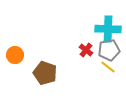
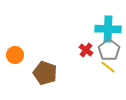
gray pentagon: rotated 25 degrees counterclockwise
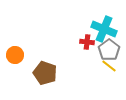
cyan cross: moved 4 px left; rotated 20 degrees clockwise
red cross: moved 1 px right, 8 px up; rotated 32 degrees counterclockwise
yellow line: moved 1 px right, 1 px up
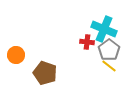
orange circle: moved 1 px right
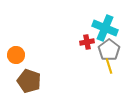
cyan cross: moved 1 px right, 1 px up
red cross: rotated 16 degrees counterclockwise
yellow line: rotated 35 degrees clockwise
brown pentagon: moved 16 px left, 8 px down
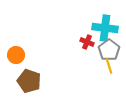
cyan cross: rotated 15 degrees counterclockwise
red cross: rotated 32 degrees clockwise
